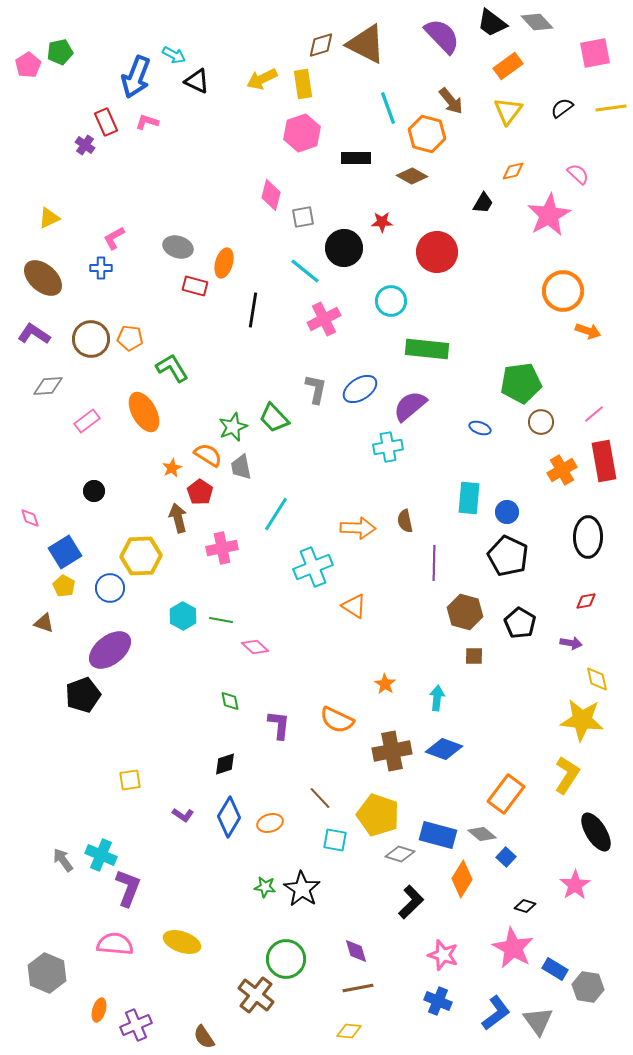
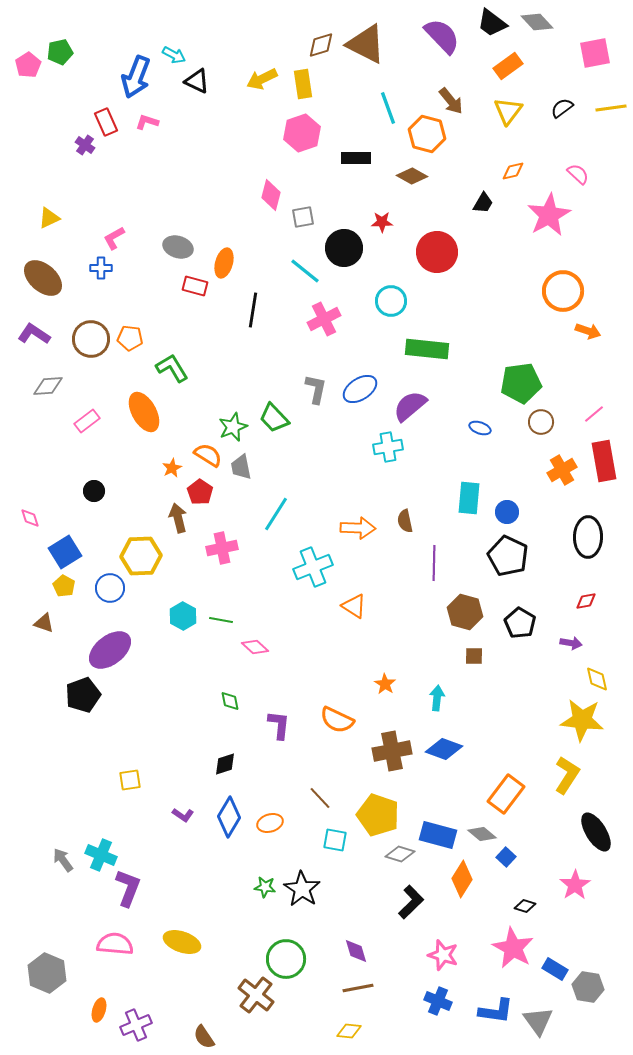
blue L-shape at (496, 1013): moved 2 px up; rotated 45 degrees clockwise
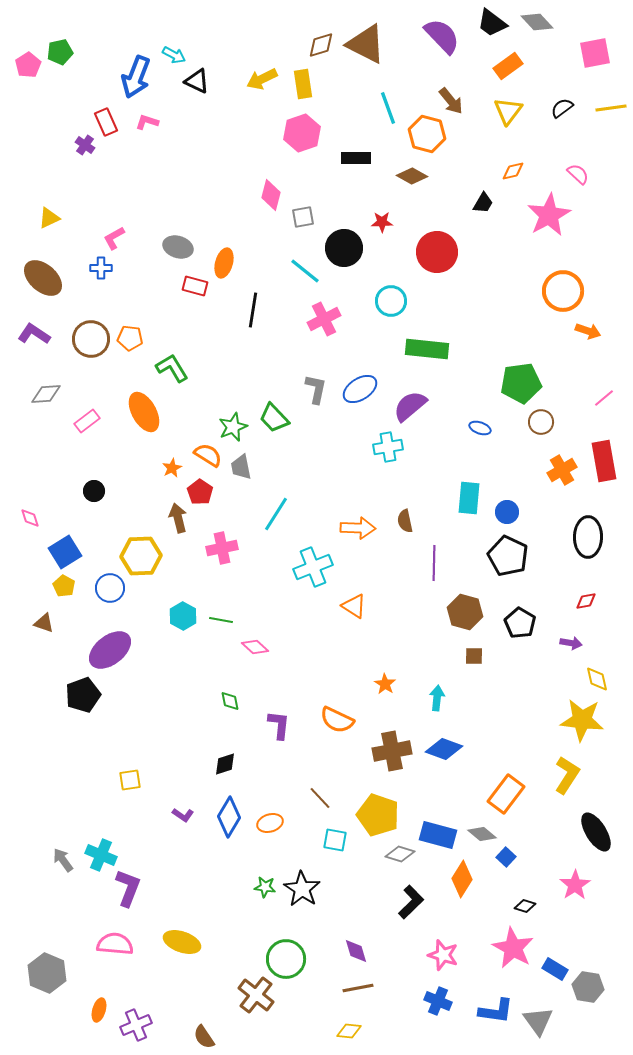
gray diamond at (48, 386): moved 2 px left, 8 px down
pink line at (594, 414): moved 10 px right, 16 px up
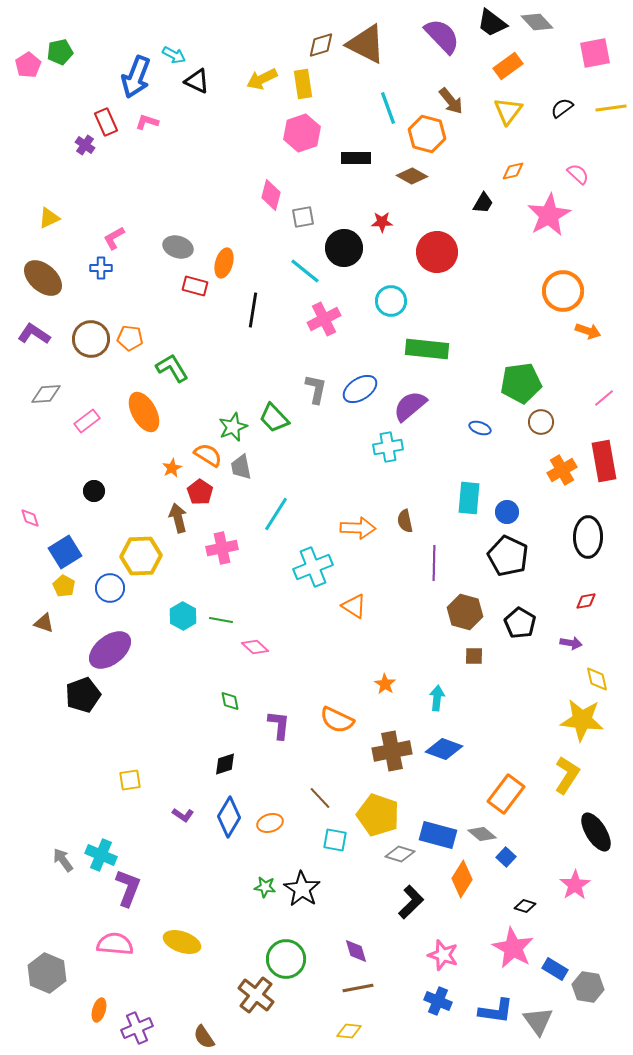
purple cross at (136, 1025): moved 1 px right, 3 px down
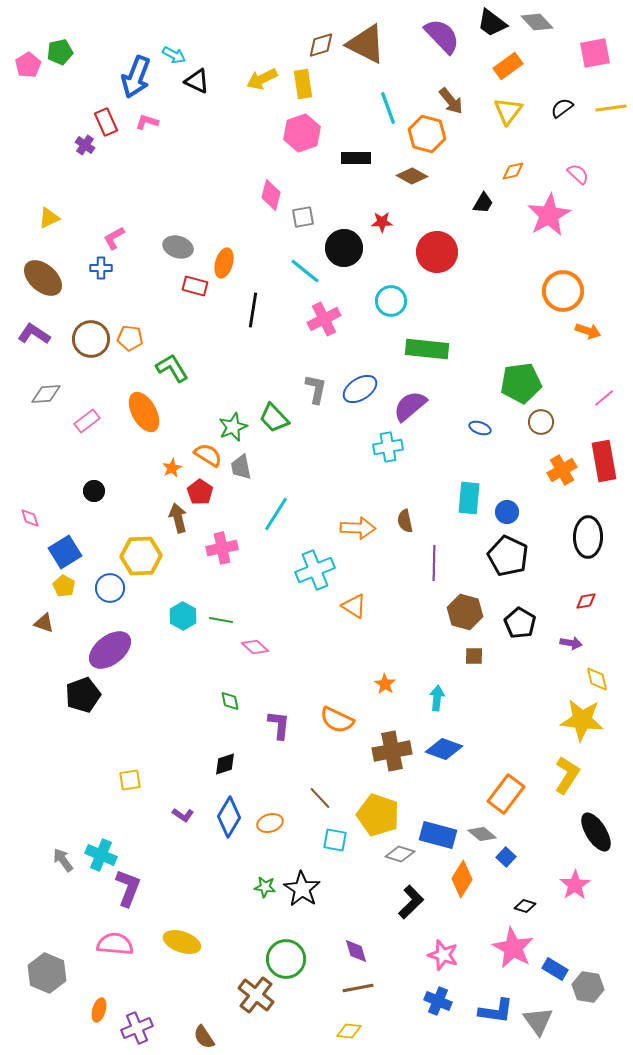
cyan cross at (313, 567): moved 2 px right, 3 px down
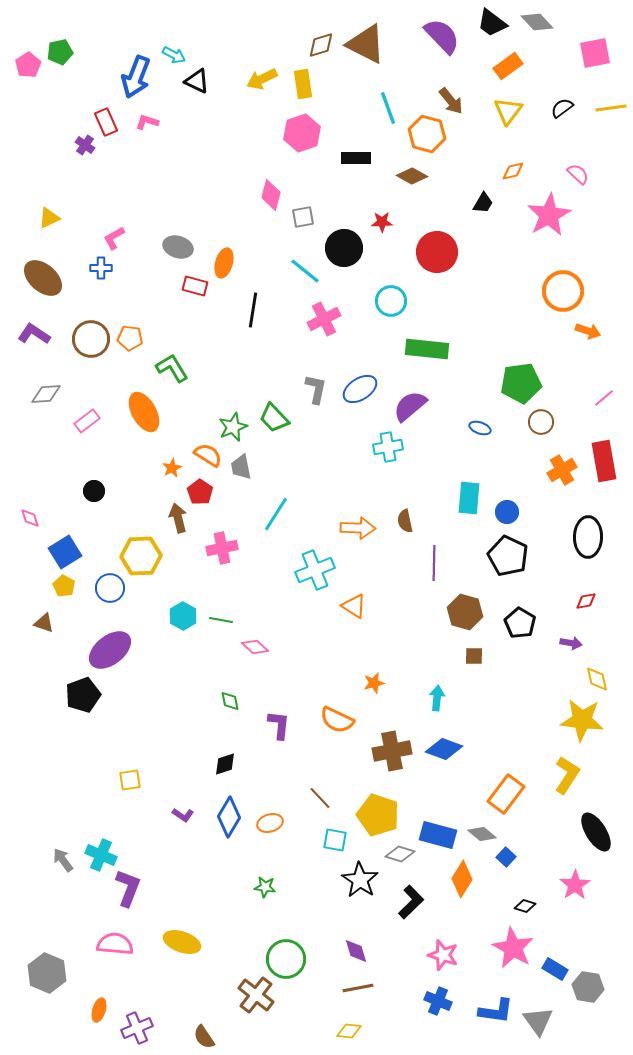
orange star at (385, 684): moved 11 px left, 1 px up; rotated 25 degrees clockwise
black star at (302, 889): moved 58 px right, 9 px up
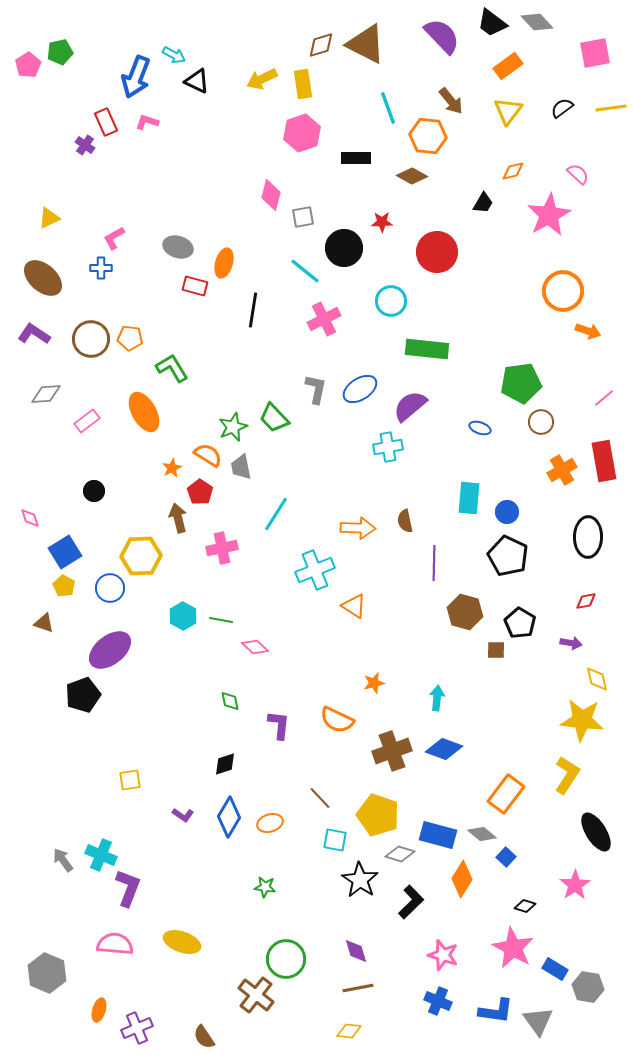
orange hexagon at (427, 134): moved 1 px right, 2 px down; rotated 9 degrees counterclockwise
brown square at (474, 656): moved 22 px right, 6 px up
brown cross at (392, 751): rotated 9 degrees counterclockwise
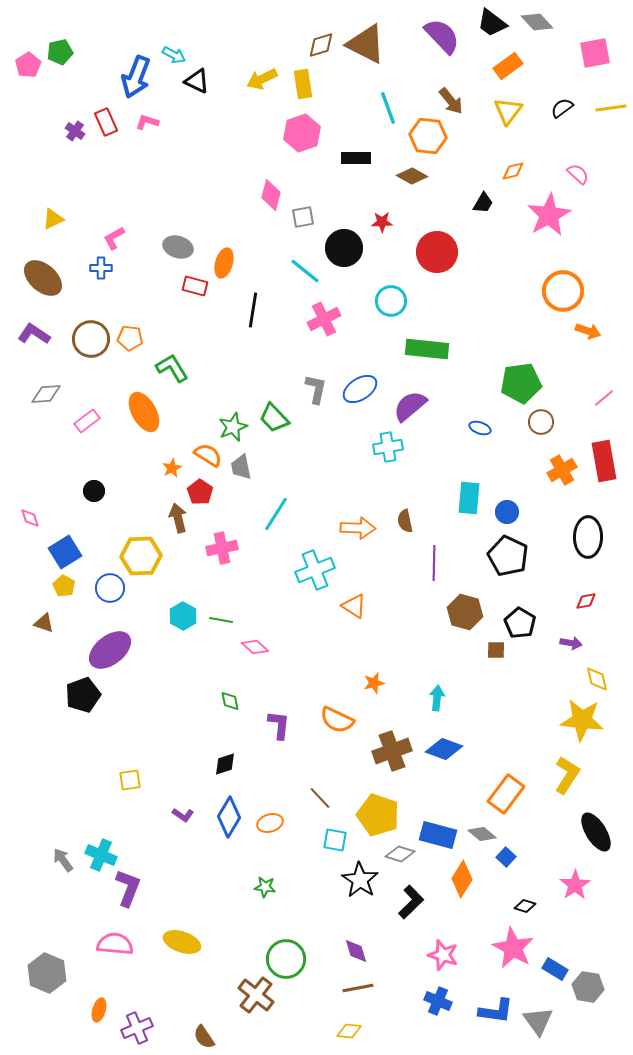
purple cross at (85, 145): moved 10 px left, 14 px up
yellow triangle at (49, 218): moved 4 px right, 1 px down
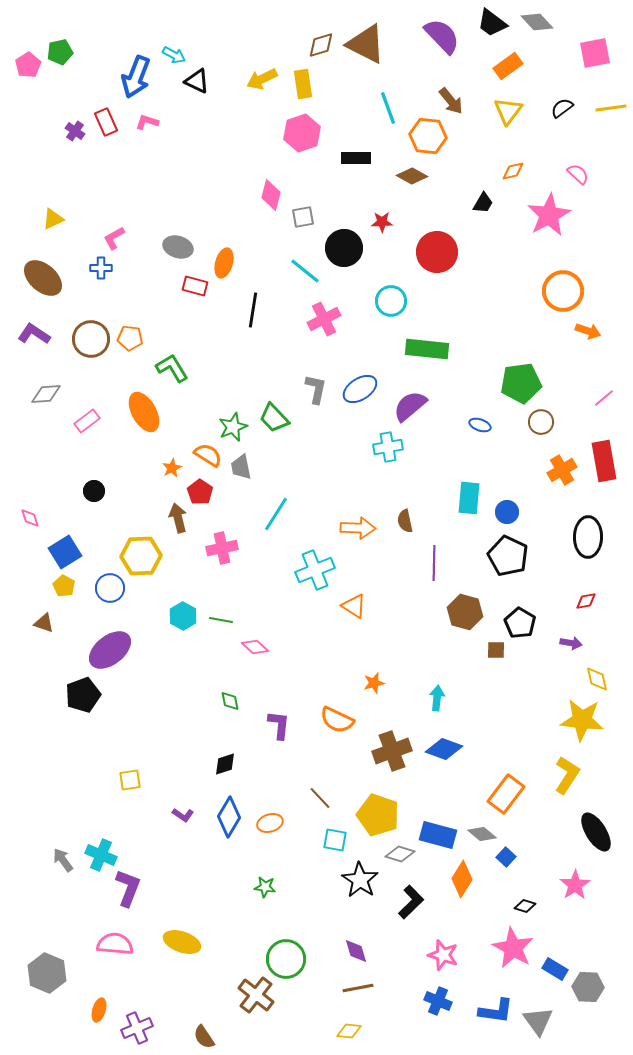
blue ellipse at (480, 428): moved 3 px up
gray hexagon at (588, 987): rotated 8 degrees counterclockwise
